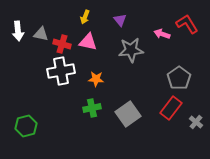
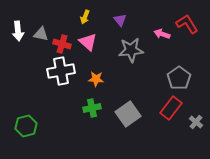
pink triangle: rotated 30 degrees clockwise
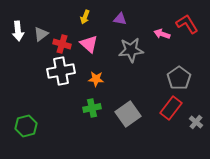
purple triangle: moved 1 px up; rotated 40 degrees counterclockwise
gray triangle: rotated 49 degrees counterclockwise
pink triangle: moved 1 px right, 2 px down
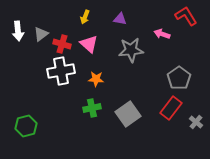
red L-shape: moved 1 px left, 8 px up
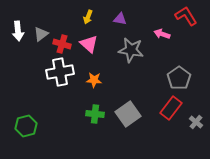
yellow arrow: moved 3 px right
gray star: rotated 15 degrees clockwise
white cross: moved 1 px left, 1 px down
orange star: moved 2 px left, 1 px down
green cross: moved 3 px right, 6 px down; rotated 18 degrees clockwise
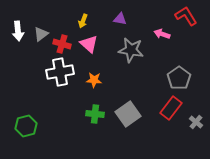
yellow arrow: moved 5 px left, 4 px down
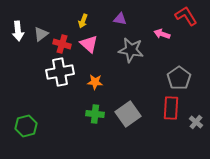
orange star: moved 1 px right, 2 px down
red rectangle: rotated 35 degrees counterclockwise
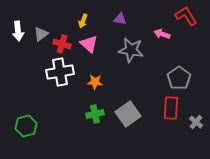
green cross: rotated 18 degrees counterclockwise
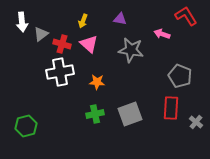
white arrow: moved 4 px right, 9 px up
gray pentagon: moved 1 px right, 2 px up; rotated 15 degrees counterclockwise
orange star: moved 2 px right
gray square: moved 2 px right; rotated 15 degrees clockwise
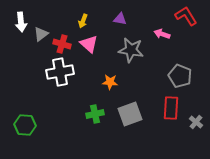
white arrow: moved 1 px left
orange star: moved 13 px right
green hexagon: moved 1 px left, 1 px up; rotated 20 degrees clockwise
